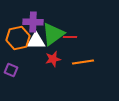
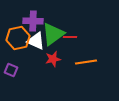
purple cross: moved 1 px up
white triangle: rotated 24 degrees clockwise
orange line: moved 3 px right
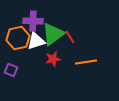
red line: rotated 56 degrees clockwise
white triangle: rotated 42 degrees counterclockwise
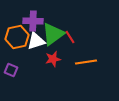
orange hexagon: moved 1 px left, 1 px up
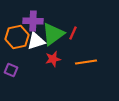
red line: moved 3 px right, 4 px up; rotated 56 degrees clockwise
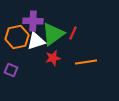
red star: moved 1 px up
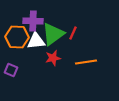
orange hexagon: rotated 15 degrees clockwise
white triangle: rotated 12 degrees clockwise
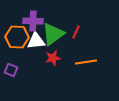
red line: moved 3 px right, 1 px up
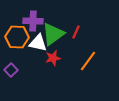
white triangle: moved 2 px right, 2 px down; rotated 18 degrees clockwise
orange line: moved 2 px right, 1 px up; rotated 45 degrees counterclockwise
purple square: rotated 24 degrees clockwise
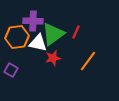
orange hexagon: rotated 10 degrees counterclockwise
purple square: rotated 16 degrees counterclockwise
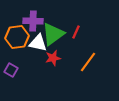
orange line: moved 1 px down
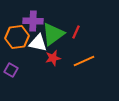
orange line: moved 4 px left, 1 px up; rotated 30 degrees clockwise
